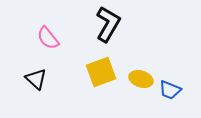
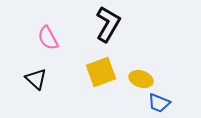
pink semicircle: rotated 10 degrees clockwise
blue trapezoid: moved 11 px left, 13 px down
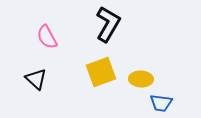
pink semicircle: moved 1 px left, 1 px up
yellow ellipse: rotated 15 degrees counterclockwise
blue trapezoid: moved 2 px right; rotated 15 degrees counterclockwise
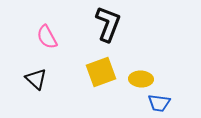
black L-shape: rotated 9 degrees counterclockwise
blue trapezoid: moved 2 px left
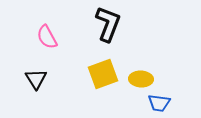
yellow square: moved 2 px right, 2 px down
black triangle: rotated 15 degrees clockwise
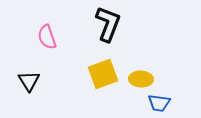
pink semicircle: rotated 10 degrees clockwise
black triangle: moved 7 px left, 2 px down
